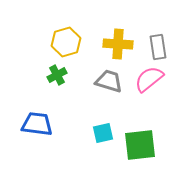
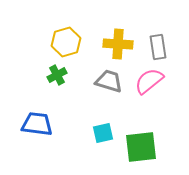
pink semicircle: moved 2 px down
green square: moved 1 px right, 2 px down
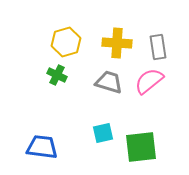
yellow cross: moved 1 px left, 1 px up
green cross: rotated 36 degrees counterclockwise
gray trapezoid: moved 1 px down
blue trapezoid: moved 5 px right, 23 px down
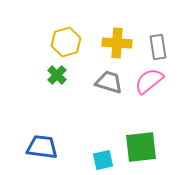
green cross: rotated 18 degrees clockwise
cyan square: moved 27 px down
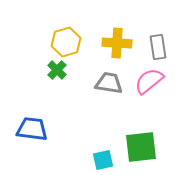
green cross: moved 5 px up
gray trapezoid: moved 1 px down; rotated 8 degrees counterclockwise
blue trapezoid: moved 10 px left, 18 px up
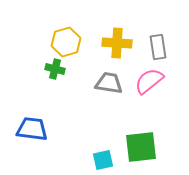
green cross: moved 2 px left, 1 px up; rotated 30 degrees counterclockwise
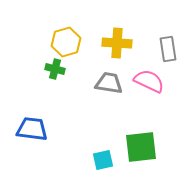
gray rectangle: moved 10 px right, 2 px down
pink semicircle: rotated 64 degrees clockwise
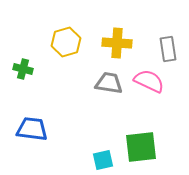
green cross: moved 32 px left
